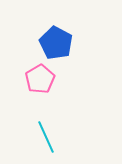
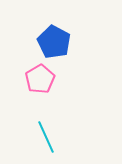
blue pentagon: moved 2 px left, 1 px up
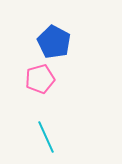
pink pentagon: rotated 16 degrees clockwise
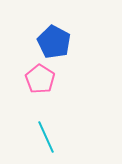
pink pentagon: rotated 24 degrees counterclockwise
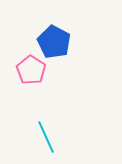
pink pentagon: moved 9 px left, 9 px up
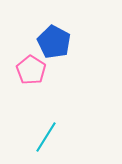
cyan line: rotated 56 degrees clockwise
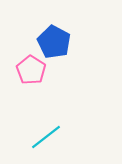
cyan line: rotated 20 degrees clockwise
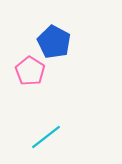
pink pentagon: moved 1 px left, 1 px down
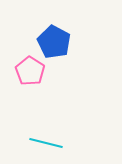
cyan line: moved 6 px down; rotated 52 degrees clockwise
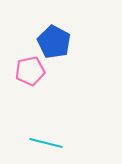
pink pentagon: rotated 28 degrees clockwise
